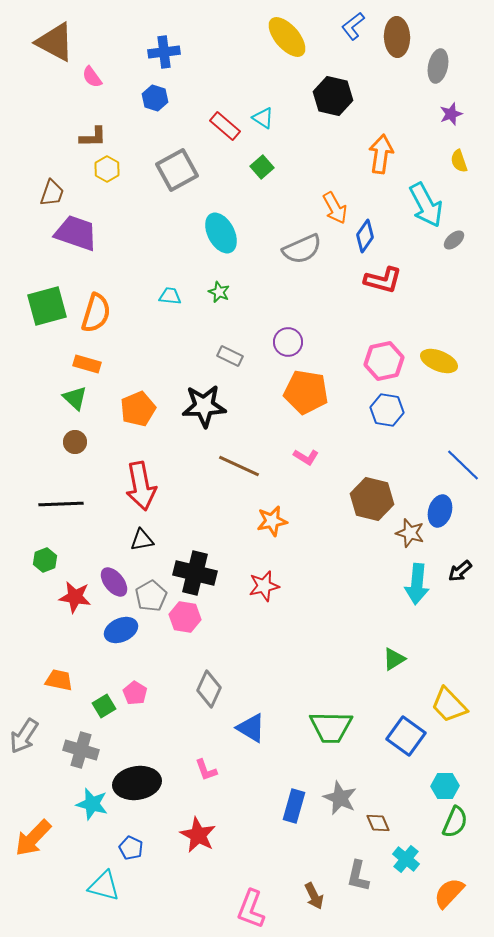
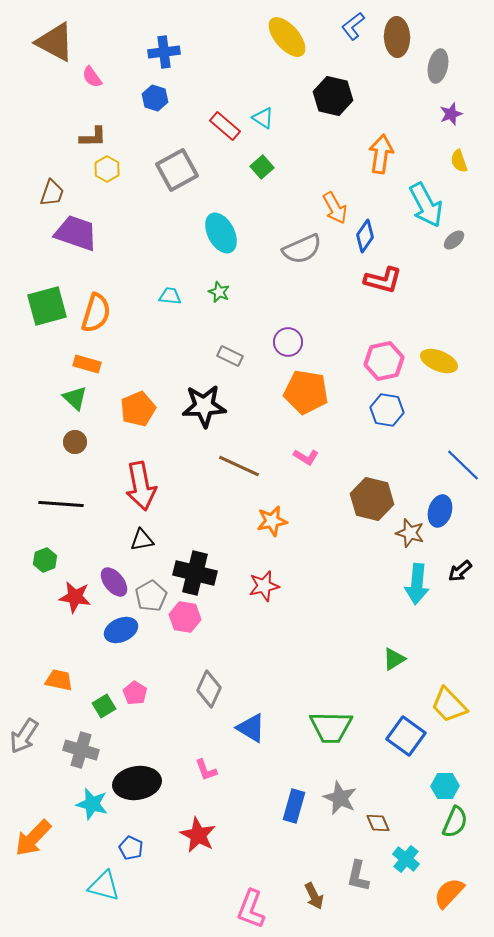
black line at (61, 504): rotated 6 degrees clockwise
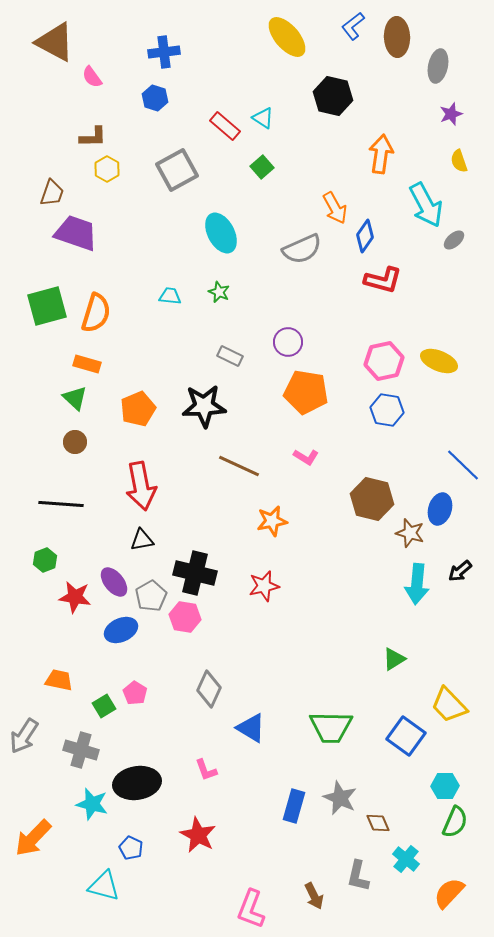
blue ellipse at (440, 511): moved 2 px up
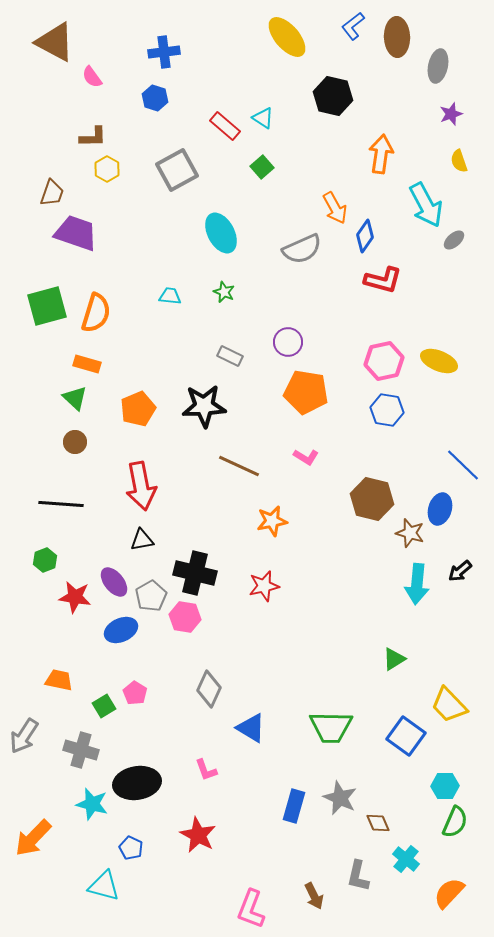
green star at (219, 292): moved 5 px right
